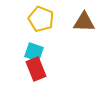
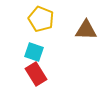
brown triangle: moved 2 px right, 8 px down
red rectangle: moved 5 px down; rotated 10 degrees counterclockwise
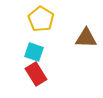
yellow pentagon: rotated 10 degrees clockwise
brown triangle: moved 8 px down
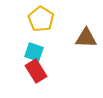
red rectangle: moved 3 px up
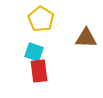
red rectangle: moved 3 px right; rotated 25 degrees clockwise
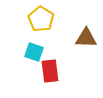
red rectangle: moved 11 px right
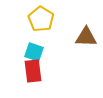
brown triangle: moved 1 px up
red rectangle: moved 17 px left
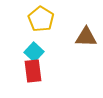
cyan square: rotated 24 degrees clockwise
